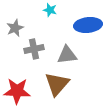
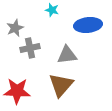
cyan star: moved 2 px right
gray cross: moved 4 px left, 1 px up
brown triangle: moved 4 px right, 1 px down
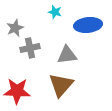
cyan star: moved 3 px right, 2 px down
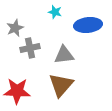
gray triangle: moved 3 px left
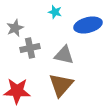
blue ellipse: rotated 8 degrees counterclockwise
gray triangle: rotated 20 degrees clockwise
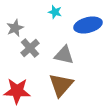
gray cross: rotated 30 degrees counterclockwise
